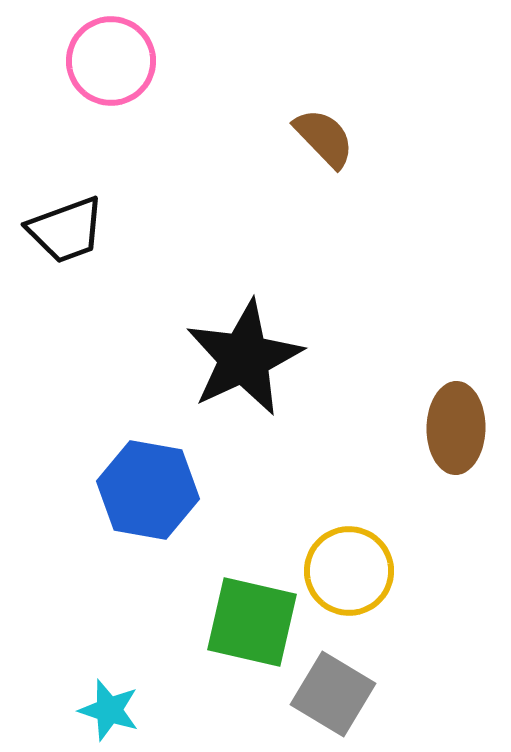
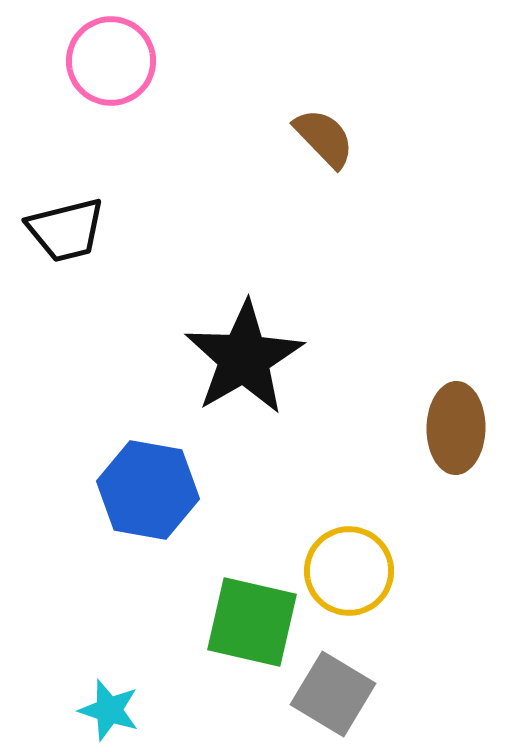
black trapezoid: rotated 6 degrees clockwise
black star: rotated 5 degrees counterclockwise
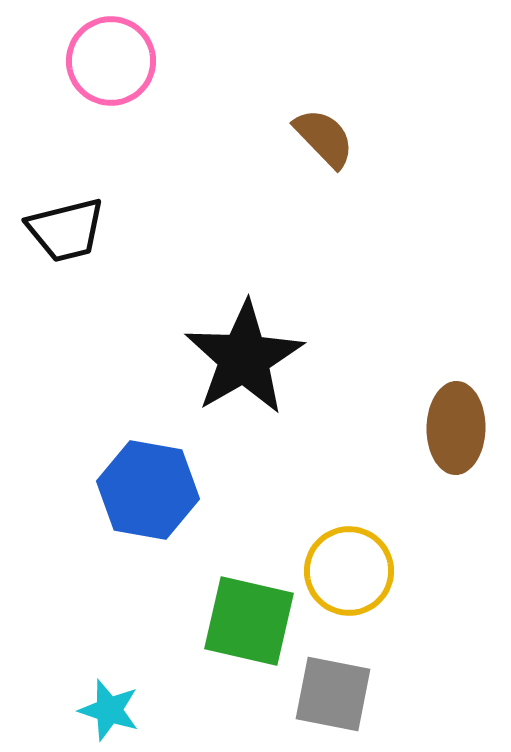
green square: moved 3 px left, 1 px up
gray square: rotated 20 degrees counterclockwise
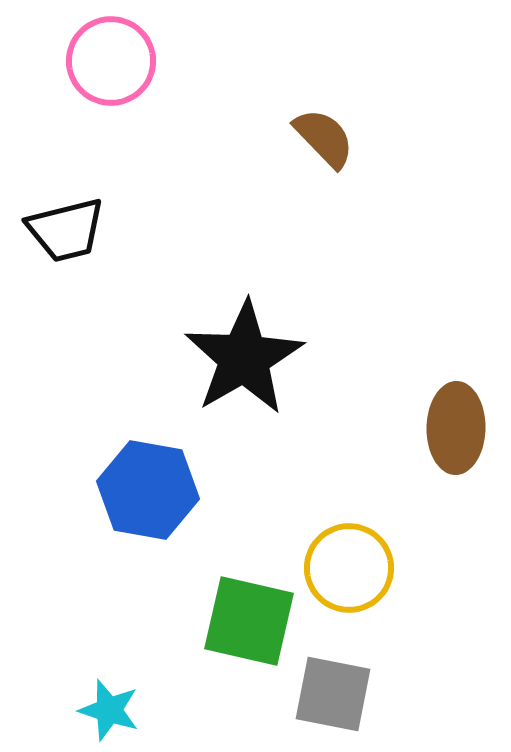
yellow circle: moved 3 px up
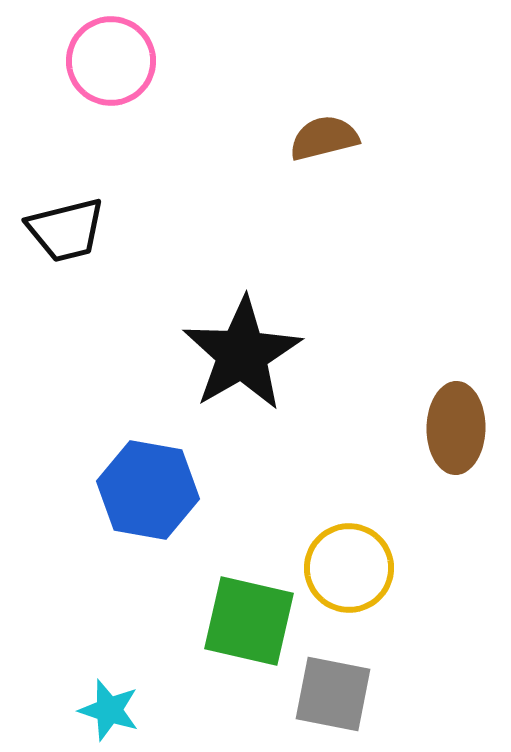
brown semicircle: rotated 60 degrees counterclockwise
black star: moved 2 px left, 4 px up
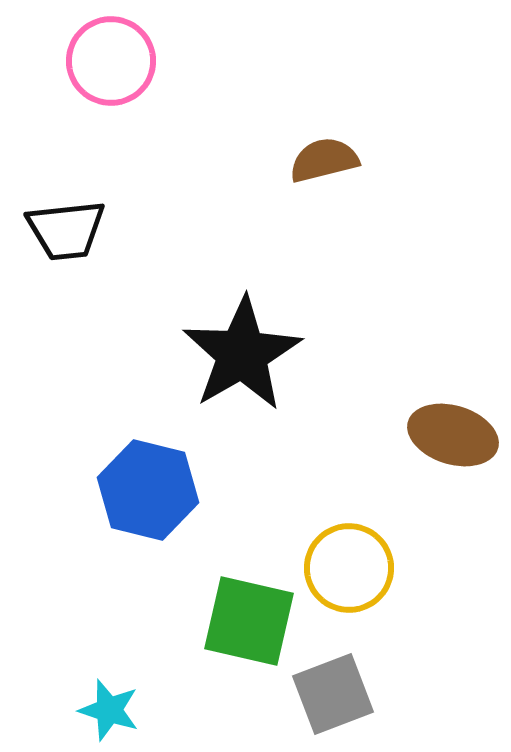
brown semicircle: moved 22 px down
black trapezoid: rotated 8 degrees clockwise
brown ellipse: moved 3 px left, 7 px down; rotated 74 degrees counterclockwise
blue hexagon: rotated 4 degrees clockwise
gray square: rotated 32 degrees counterclockwise
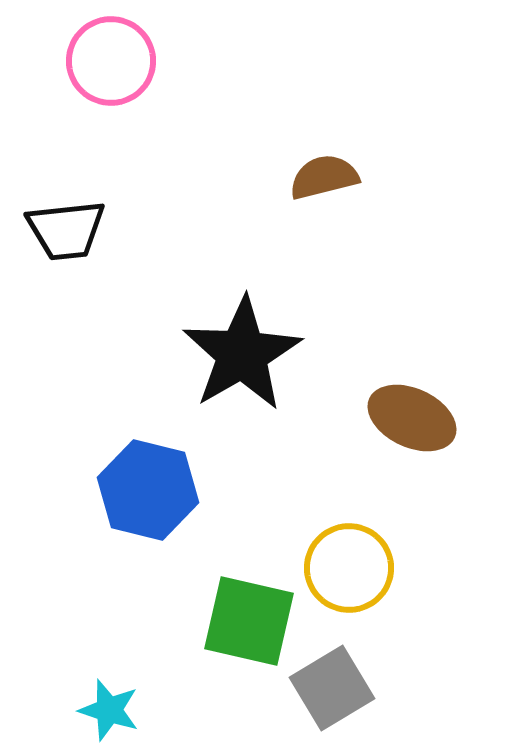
brown semicircle: moved 17 px down
brown ellipse: moved 41 px left, 17 px up; rotated 8 degrees clockwise
gray square: moved 1 px left, 6 px up; rotated 10 degrees counterclockwise
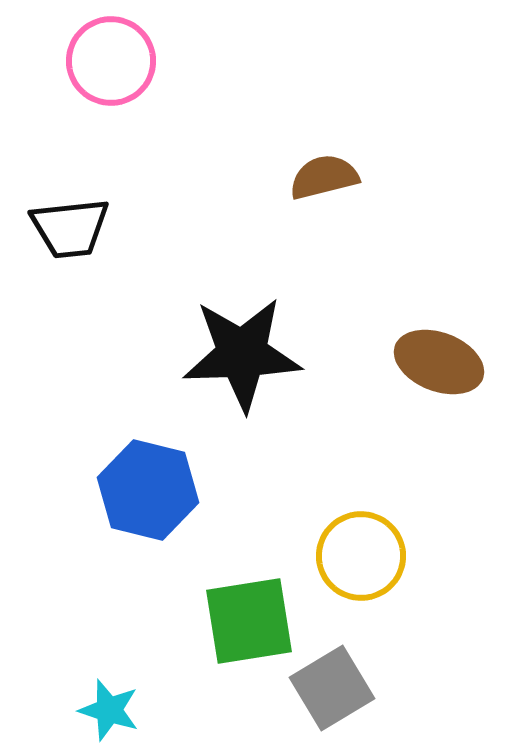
black trapezoid: moved 4 px right, 2 px up
black star: rotated 28 degrees clockwise
brown ellipse: moved 27 px right, 56 px up; rotated 4 degrees counterclockwise
yellow circle: moved 12 px right, 12 px up
green square: rotated 22 degrees counterclockwise
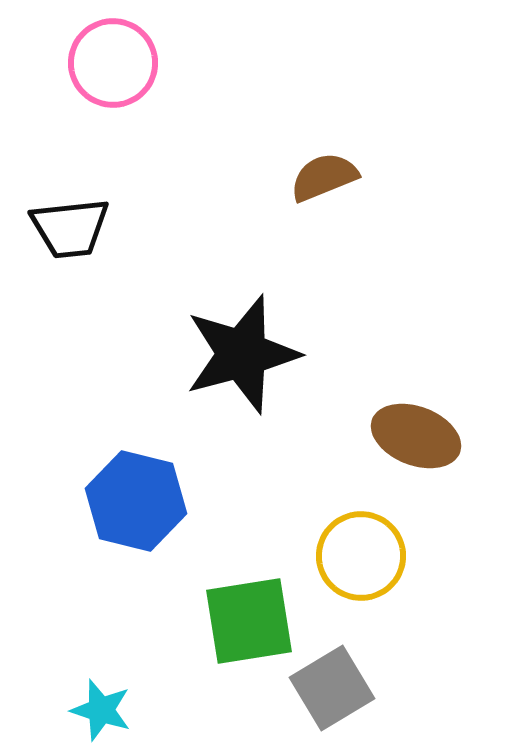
pink circle: moved 2 px right, 2 px down
brown semicircle: rotated 8 degrees counterclockwise
black star: rotated 13 degrees counterclockwise
brown ellipse: moved 23 px left, 74 px down
blue hexagon: moved 12 px left, 11 px down
cyan star: moved 8 px left
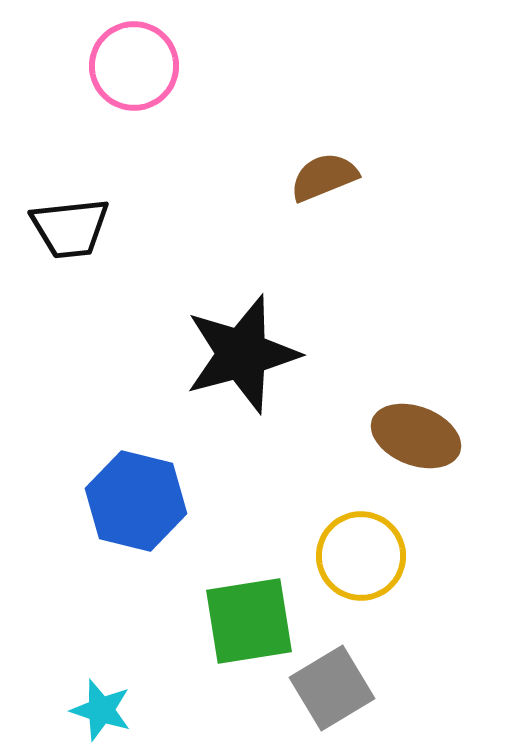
pink circle: moved 21 px right, 3 px down
